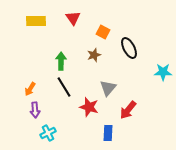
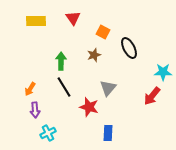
red arrow: moved 24 px right, 14 px up
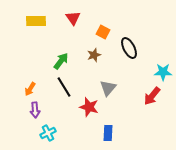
green arrow: rotated 36 degrees clockwise
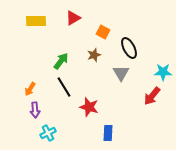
red triangle: rotated 35 degrees clockwise
gray triangle: moved 13 px right, 15 px up; rotated 12 degrees counterclockwise
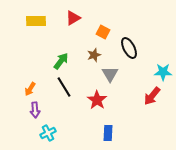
gray triangle: moved 11 px left, 1 px down
red star: moved 8 px right, 7 px up; rotated 18 degrees clockwise
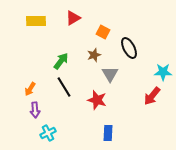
red star: rotated 18 degrees counterclockwise
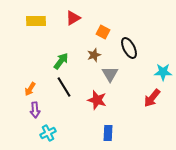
red arrow: moved 2 px down
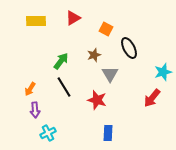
orange square: moved 3 px right, 3 px up
cyan star: rotated 18 degrees counterclockwise
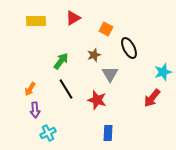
black line: moved 2 px right, 2 px down
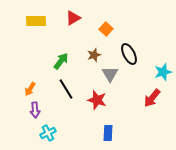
orange square: rotated 16 degrees clockwise
black ellipse: moved 6 px down
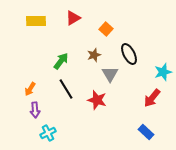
blue rectangle: moved 38 px right, 1 px up; rotated 49 degrees counterclockwise
